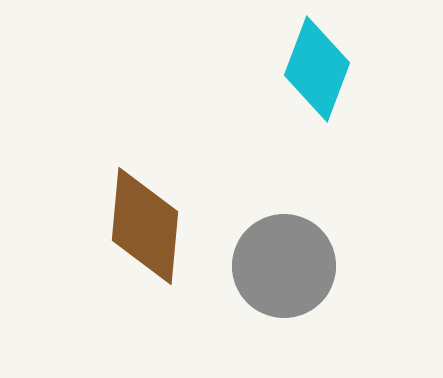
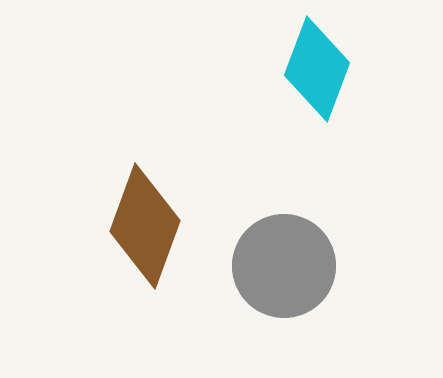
brown diamond: rotated 15 degrees clockwise
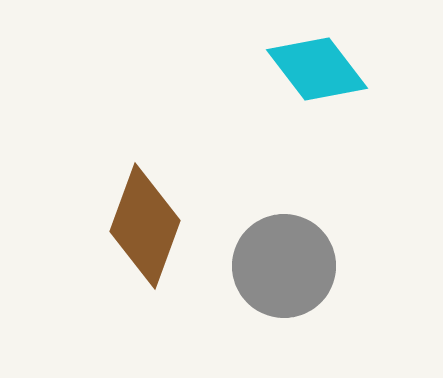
cyan diamond: rotated 58 degrees counterclockwise
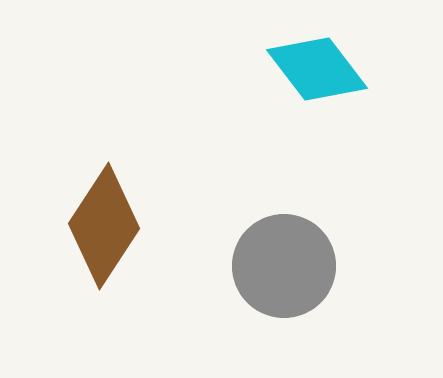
brown diamond: moved 41 px left; rotated 13 degrees clockwise
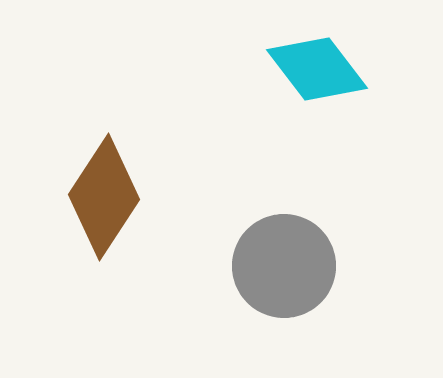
brown diamond: moved 29 px up
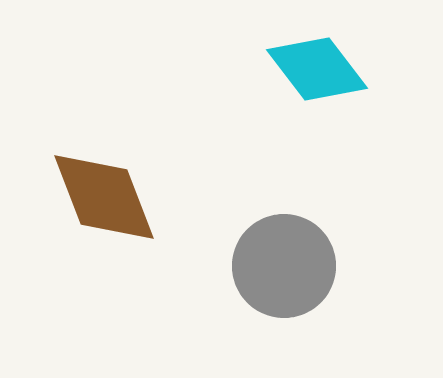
brown diamond: rotated 54 degrees counterclockwise
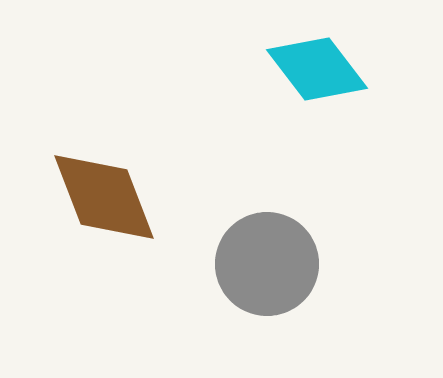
gray circle: moved 17 px left, 2 px up
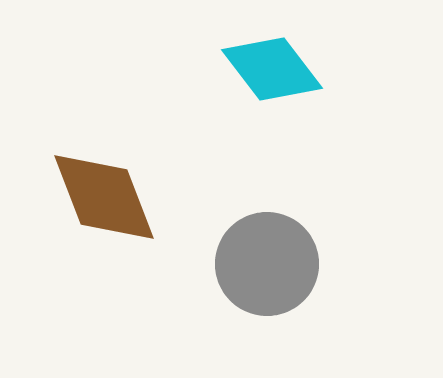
cyan diamond: moved 45 px left
